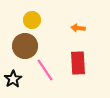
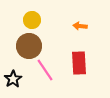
orange arrow: moved 2 px right, 2 px up
brown circle: moved 4 px right
red rectangle: moved 1 px right
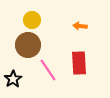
brown circle: moved 1 px left, 1 px up
pink line: moved 3 px right
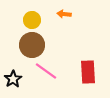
orange arrow: moved 16 px left, 12 px up
brown circle: moved 4 px right
red rectangle: moved 9 px right, 9 px down
pink line: moved 2 px left, 1 px down; rotated 20 degrees counterclockwise
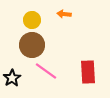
black star: moved 1 px left, 1 px up
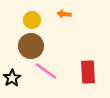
brown circle: moved 1 px left, 1 px down
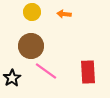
yellow circle: moved 8 px up
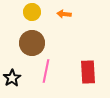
brown circle: moved 1 px right, 3 px up
pink line: rotated 65 degrees clockwise
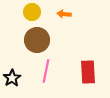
brown circle: moved 5 px right, 3 px up
